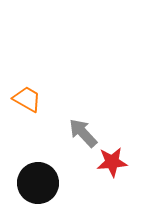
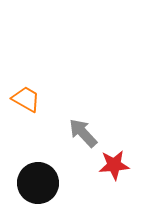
orange trapezoid: moved 1 px left
red star: moved 2 px right, 3 px down
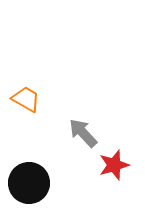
red star: rotated 12 degrees counterclockwise
black circle: moved 9 px left
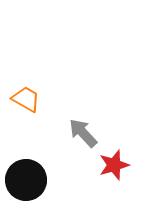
black circle: moved 3 px left, 3 px up
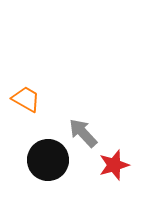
black circle: moved 22 px right, 20 px up
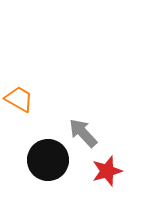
orange trapezoid: moved 7 px left
red star: moved 7 px left, 6 px down
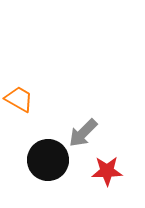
gray arrow: rotated 92 degrees counterclockwise
red star: rotated 16 degrees clockwise
